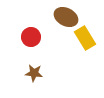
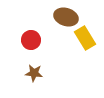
brown ellipse: rotated 10 degrees counterclockwise
red circle: moved 3 px down
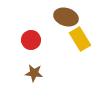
yellow rectangle: moved 5 px left, 1 px down
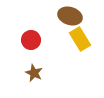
brown ellipse: moved 4 px right, 1 px up
brown star: rotated 18 degrees clockwise
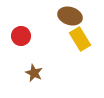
red circle: moved 10 px left, 4 px up
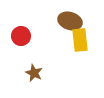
brown ellipse: moved 5 px down
yellow rectangle: moved 1 px down; rotated 25 degrees clockwise
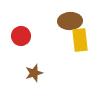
brown ellipse: rotated 20 degrees counterclockwise
brown star: rotated 30 degrees clockwise
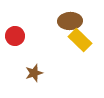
red circle: moved 6 px left
yellow rectangle: rotated 40 degrees counterclockwise
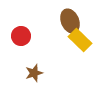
brown ellipse: rotated 70 degrees clockwise
red circle: moved 6 px right
